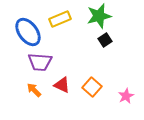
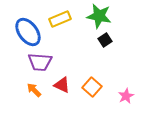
green star: rotated 25 degrees clockwise
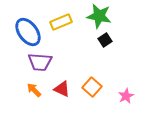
yellow rectangle: moved 1 px right, 3 px down
red triangle: moved 4 px down
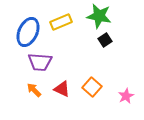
blue ellipse: rotated 60 degrees clockwise
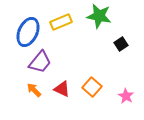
black square: moved 16 px right, 4 px down
purple trapezoid: rotated 55 degrees counterclockwise
pink star: rotated 14 degrees counterclockwise
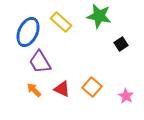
yellow rectangle: rotated 65 degrees clockwise
purple trapezoid: rotated 110 degrees clockwise
